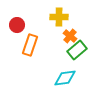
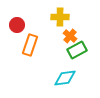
yellow cross: moved 1 px right
green rectangle: rotated 12 degrees clockwise
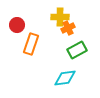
orange cross: moved 2 px left, 8 px up; rotated 24 degrees clockwise
orange rectangle: moved 1 px right, 1 px up
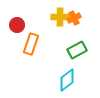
orange cross: moved 6 px right, 10 px up
cyan diamond: moved 2 px right, 2 px down; rotated 30 degrees counterclockwise
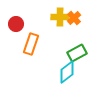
orange cross: rotated 16 degrees counterclockwise
red circle: moved 1 px left, 1 px up
green rectangle: moved 3 px down
cyan diamond: moved 8 px up
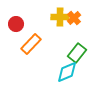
orange rectangle: rotated 25 degrees clockwise
green rectangle: rotated 24 degrees counterclockwise
cyan diamond: rotated 15 degrees clockwise
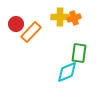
orange cross: rotated 24 degrees clockwise
orange rectangle: moved 12 px up
green rectangle: moved 2 px right; rotated 30 degrees counterclockwise
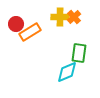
orange cross: moved 1 px up; rotated 24 degrees counterclockwise
orange rectangle: moved 1 px left; rotated 15 degrees clockwise
